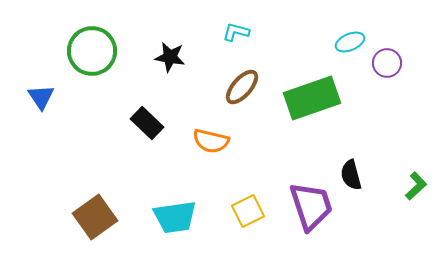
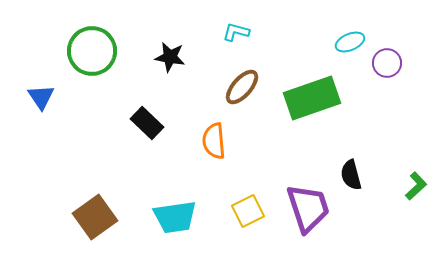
orange semicircle: moved 3 px right; rotated 72 degrees clockwise
purple trapezoid: moved 3 px left, 2 px down
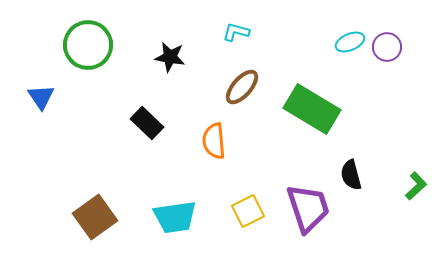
green circle: moved 4 px left, 6 px up
purple circle: moved 16 px up
green rectangle: moved 11 px down; rotated 50 degrees clockwise
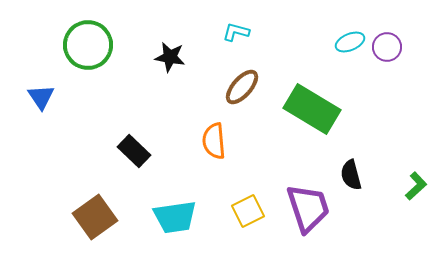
black rectangle: moved 13 px left, 28 px down
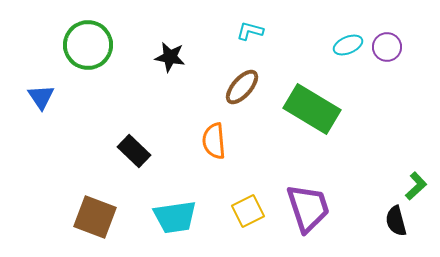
cyan L-shape: moved 14 px right, 1 px up
cyan ellipse: moved 2 px left, 3 px down
black semicircle: moved 45 px right, 46 px down
brown square: rotated 33 degrees counterclockwise
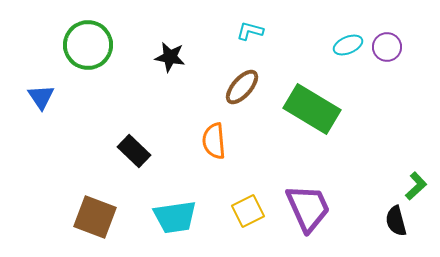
purple trapezoid: rotated 6 degrees counterclockwise
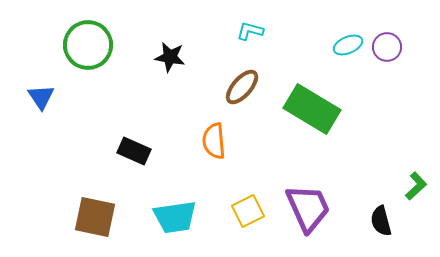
black rectangle: rotated 20 degrees counterclockwise
brown square: rotated 9 degrees counterclockwise
black semicircle: moved 15 px left
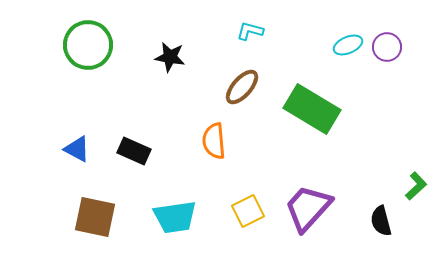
blue triangle: moved 36 px right, 52 px down; rotated 28 degrees counterclockwise
purple trapezoid: rotated 114 degrees counterclockwise
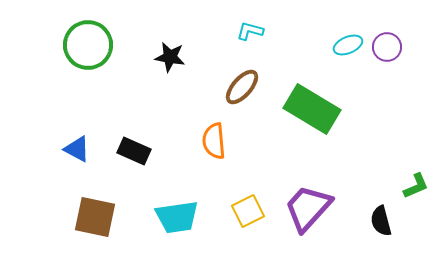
green L-shape: rotated 20 degrees clockwise
cyan trapezoid: moved 2 px right
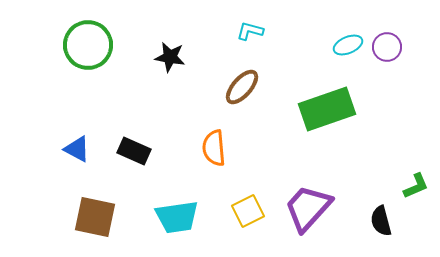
green rectangle: moved 15 px right; rotated 50 degrees counterclockwise
orange semicircle: moved 7 px down
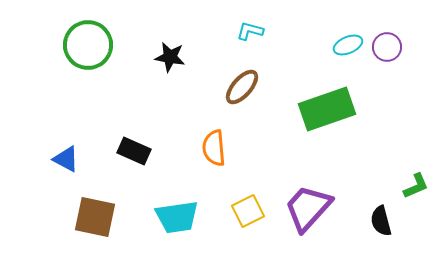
blue triangle: moved 11 px left, 10 px down
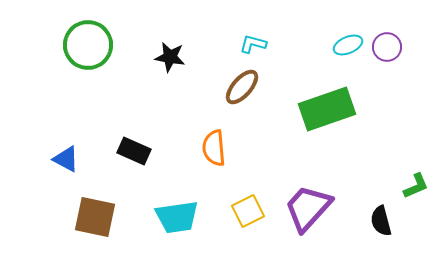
cyan L-shape: moved 3 px right, 13 px down
